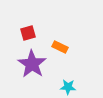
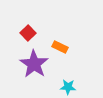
red square: rotated 28 degrees counterclockwise
purple star: moved 2 px right
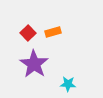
orange rectangle: moved 7 px left, 15 px up; rotated 42 degrees counterclockwise
cyan star: moved 3 px up
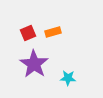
red square: rotated 21 degrees clockwise
cyan star: moved 6 px up
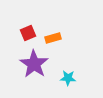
orange rectangle: moved 6 px down
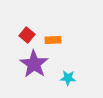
red square: moved 1 px left, 2 px down; rotated 28 degrees counterclockwise
orange rectangle: moved 2 px down; rotated 14 degrees clockwise
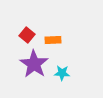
cyan star: moved 6 px left, 5 px up
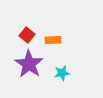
purple star: moved 5 px left
cyan star: rotated 14 degrees counterclockwise
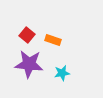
orange rectangle: rotated 21 degrees clockwise
purple star: rotated 28 degrees counterclockwise
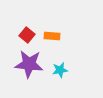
orange rectangle: moved 1 px left, 4 px up; rotated 14 degrees counterclockwise
cyan star: moved 2 px left, 3 px up
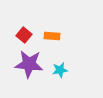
red square: moved 3 px left
